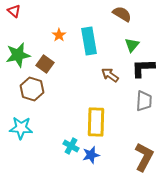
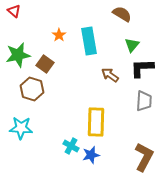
black L-shape: moved 1 px left
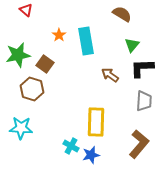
red triangle: moved 12 px right, 1 px up
cyan rectangle: moved 3 px left
brown L-shape: moved 5 px left, 13 px up; rotated 12 degrees clockwise
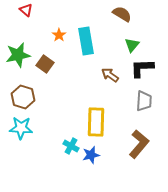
brown hexagon: moved 9 px left, 8 px down
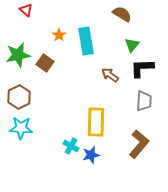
brown square: moved 1 px up
brown hexagon: moved 4 px left; rotated 15 degrees clockwise
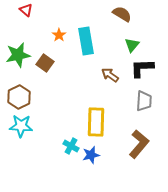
cyan star: moved 2 px up
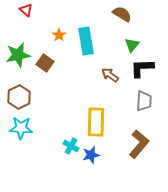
cyan star: moved 2 px down
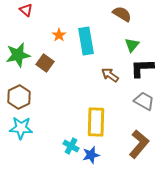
gray trapezoid: rotated 65 degrees counterclockwise
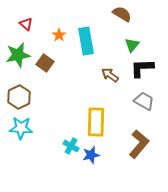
red triangle: moved 14 px down
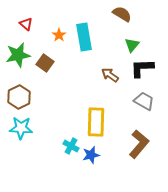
cyan rectangle: moved 2 px left, 4 px up
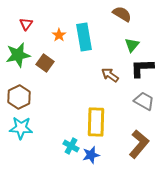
red triangle: rotated 24 degrees clockwise
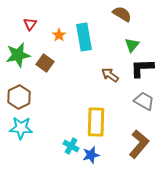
red triangle: moved 4 px right
